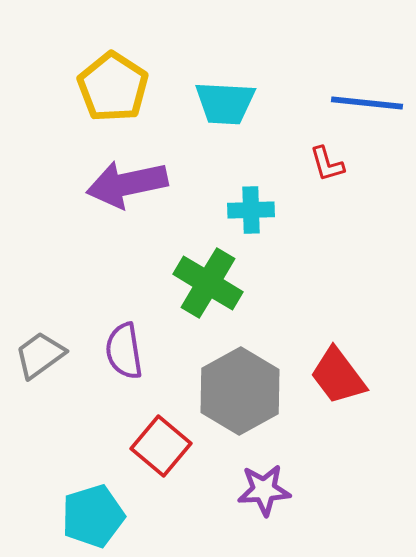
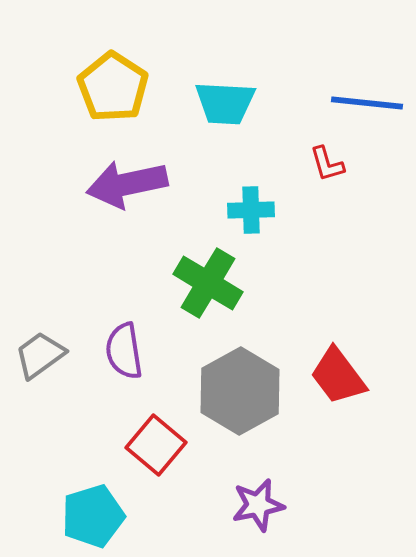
red square: moved 5 px left, 1 px up
purple star: moved 6 px left, 15 px down; rotated 8 degrees counterclockwise
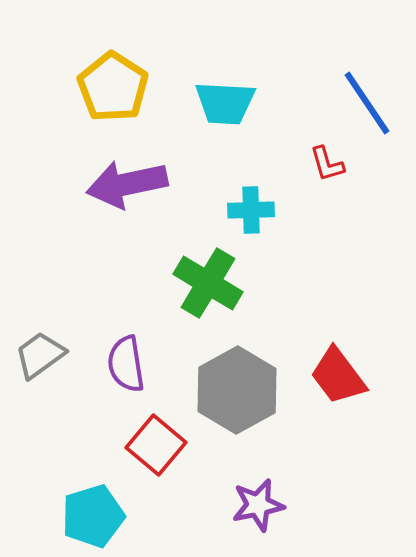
blue line: rotated 50 degrees clockwise
purple semicircle: moved 2 px right, 13 px down
gray hexagon: moved 3 px left, 1 px up
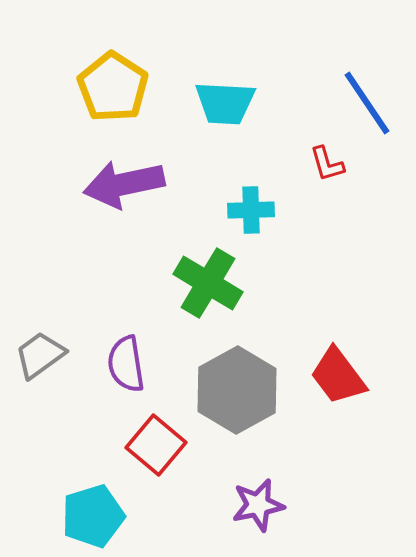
purple arrow: moved 3 px left
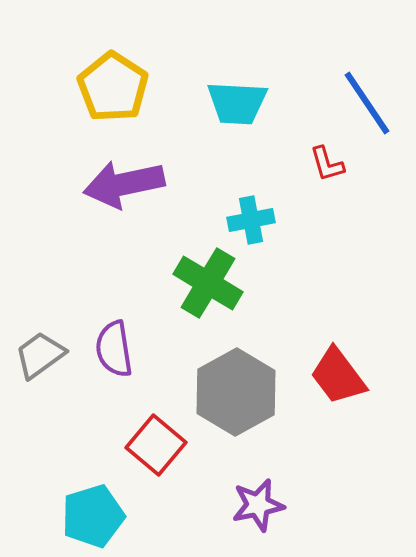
cyan trapezoid: moved 12 px right
cyan cross: moved 10 px down; rotated 9 degrees counterclockwise
purple semicircle: moved 12 px left, 15 px up
gray hexagon: moved 1 px left, 2 px down
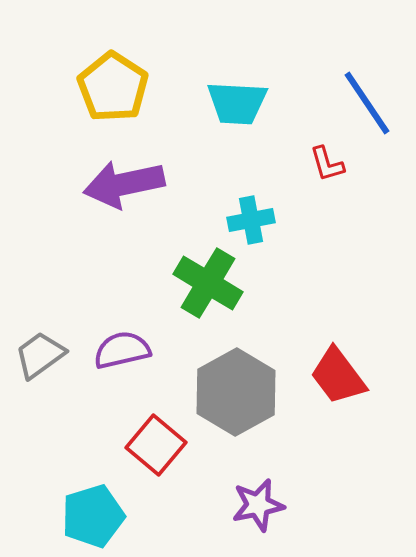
purple semicircle: moved 8 px right, 1 px down; rotated 86 degrees clockwise
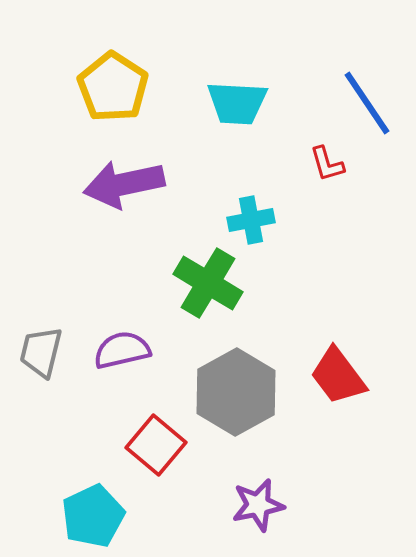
gray trapezoid: moved 1 px right, 3 px up; rotated 40 degrees counterclockwise
cyan pentagon: rotated 8 degrees counterclockwise
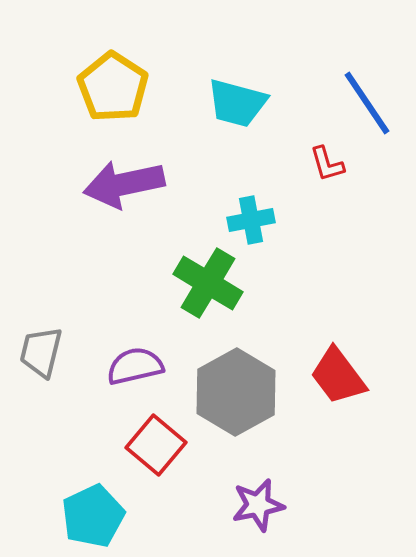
cyan trapezoid: rotated 12 degrees clockwise
purple semicircle: moved 13 px right, 16 px down
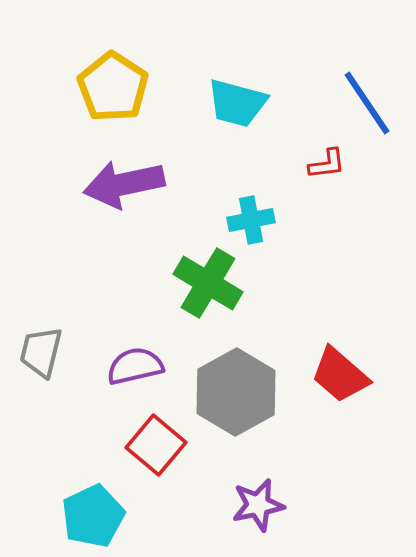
red L-shape: rotated 81 degrees counterclockwise
red trapezoid: moved 2 px right, 1 px up; rotated 12 degrees counterclockwise
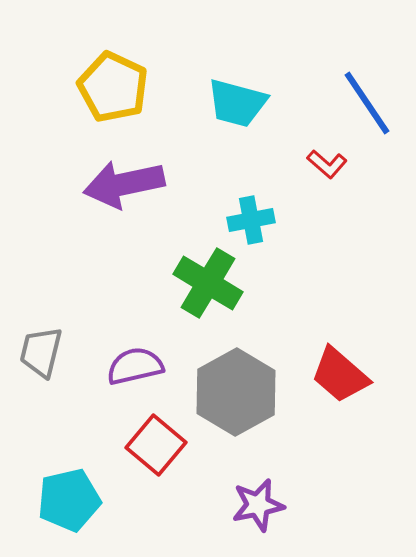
yellow pentagon: rotated 8 degrees counterclockwise
red L-shape: rotated 48 degrees clockwise
cyan pentagon: moved 24 px left, 16 px up; rotated 12 degrees clockwise
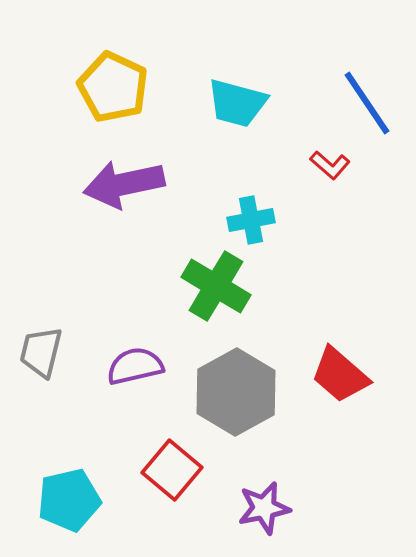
red L-shape: moved 3 px right, 1 px down
green cross: moved 8 px right, 3 px down
red square: moved 16 px right, 25 px down
purple star: moved 6 px right, 3 px down
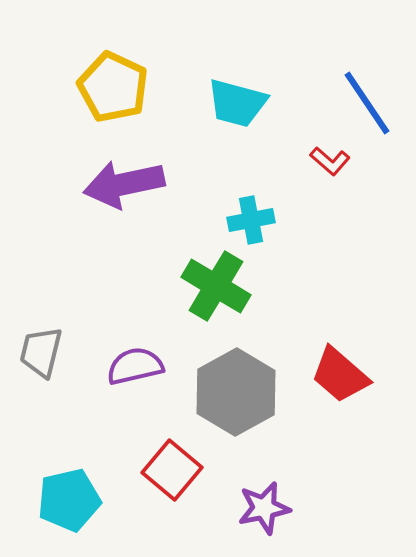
red L-shape: moved 4 px up
